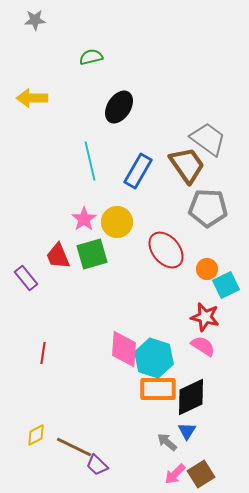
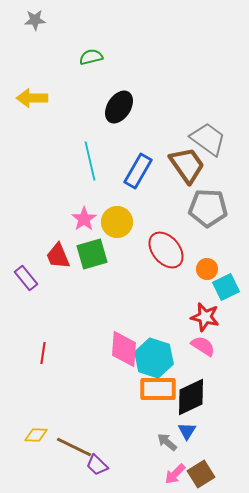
cyan square: moved 2 px down
yellow diamond: rotated 30 degrees clockwise
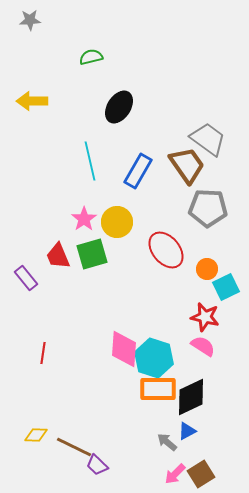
gray star: moved 5 px left
yellow arrow: moved 3 px down
blue triangle: rotated 30 degrees clockwise
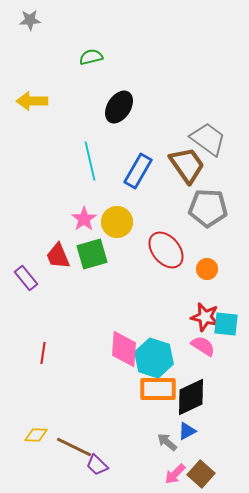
cyan square: moved 37 px down; rotated 32 degrees clockwise
brown square: rotated 16 degrees counterclockwise
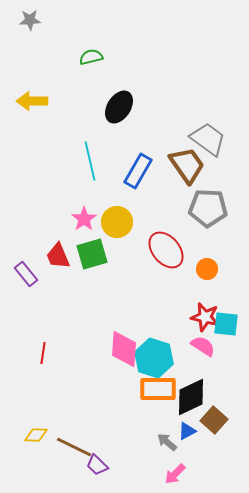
purple rectangle: moved 4 px up
brown square: moved 13 px right, 54 px up
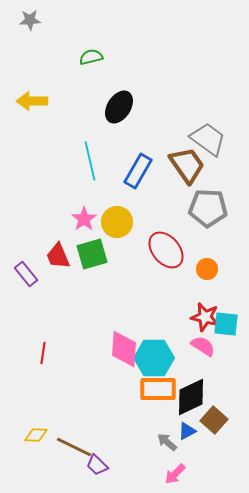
cyan hexagon: rotated 18 degrees counterclockwise
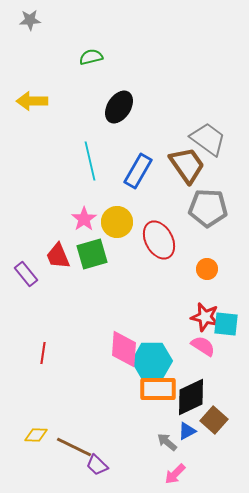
red ellipse: moved 7 px left, 10 px up; rotated 12 degrees clockwise
cyan hexagon: moved 2 px left, 3 px down
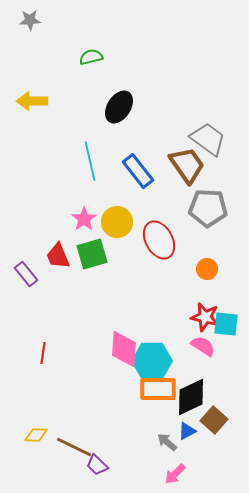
blue rectangle: rotated 68 degrees counterclockwise
